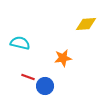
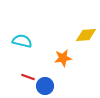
yellow diamond: moved 11 px down
cyan semicircle: moved 2 px right, 2 px up
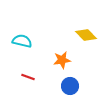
yellow diamond: rotated 50 degrees clockwise
orange star: moved 1 px left, 2 px down
blue circle: moved 25 px right
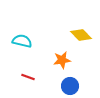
yellow diamond: moved 5 px left
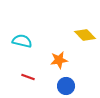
yellow diamond: moved 4 px right
orange star: moved 3 px left
blue circle: moved 4 px left
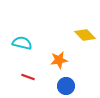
cyan semicircle: moved 2 px down
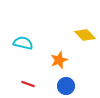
cyan semicircle: moved 1 px right
orange star: rotated 12 degrees counterclockwise
red line: moved 7 px down
